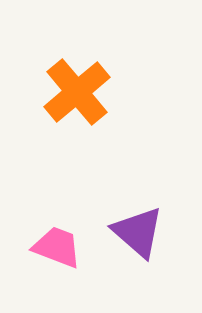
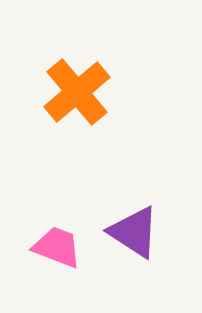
purple triangle: moved 4 px left; rotated 8 degrees counterclockwise
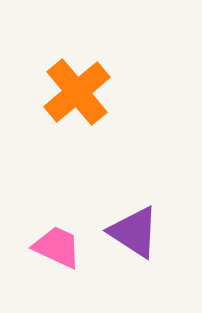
pink trapezoid: rotated 4 degrees clockwise
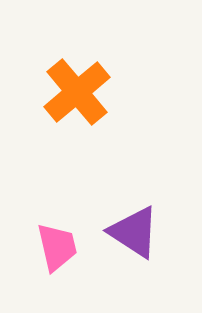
pink trapezoid: rotated 52 degrees clockwise
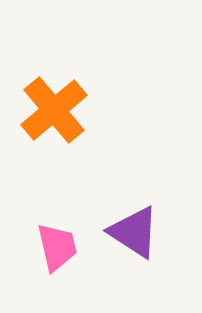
orange cross: moved 23 px left, 18 px down
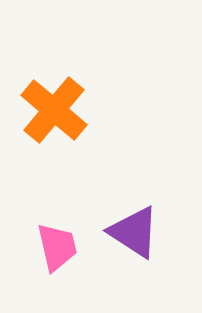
orange cross: rotated 10 degrees counterclockwise
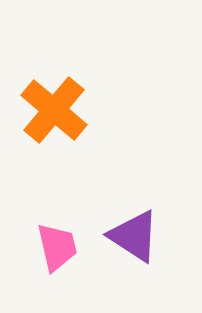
purple triangle: moved 4 px down
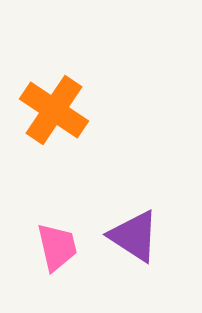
orange cross: rotated 6 degrees counterclockwise
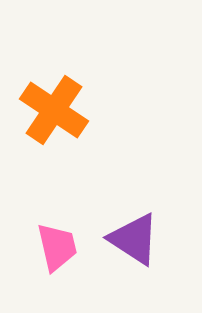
purple triangle: moved 3 px down
